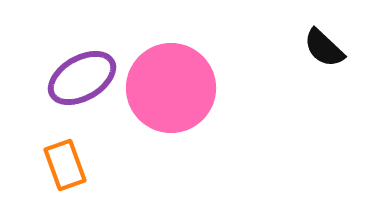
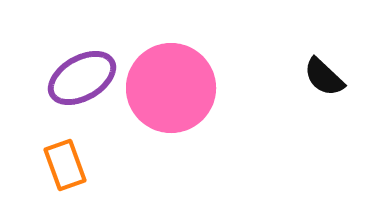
black semicircle: moved 29 px down
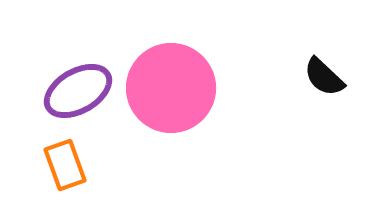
purple ellipse: moved 4 px left, 13 px down
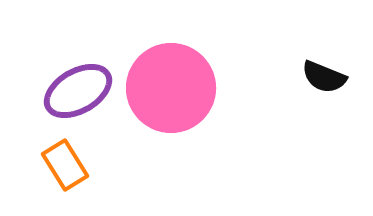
black semicircle: rotated 21 degrees counterclockwise
orange rectangle: rotated 12 degrees counterclockwise
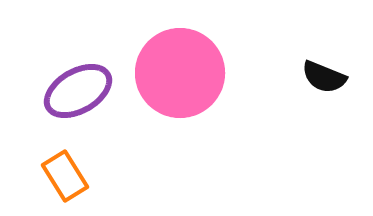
pink circle: moved 9 px right, 15 px up
orange rectangle: moved 11 px down
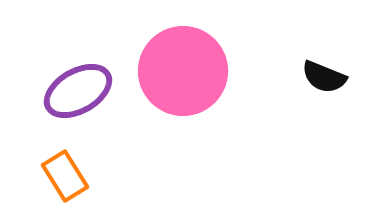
pink circle: moved 3 px right, 2 px up
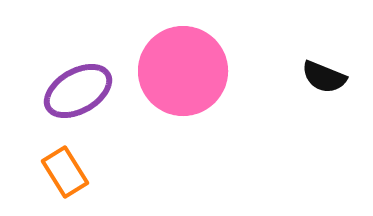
orange rectangle: moved 4 px up
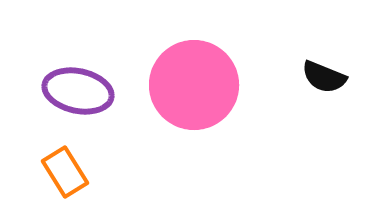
pink circle: moved 11 px right, 14 px down
purple ellipse: rotated 42 degrees clockwise
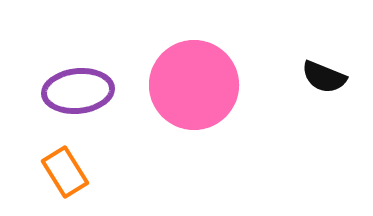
purple ellipse: rotated 18 degrees counterclockwise
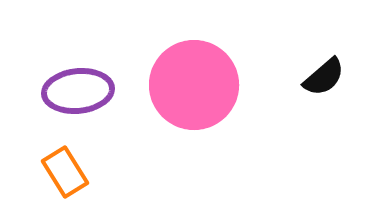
black semicircle: rotated 63 degrees counterclockwise
